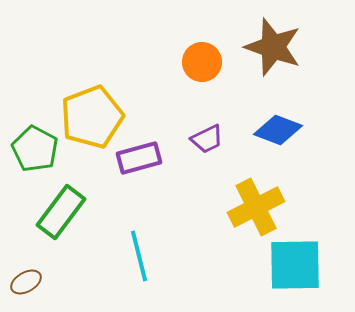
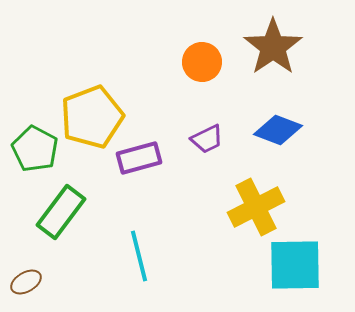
brown star: rotated 18 degrees clockwise
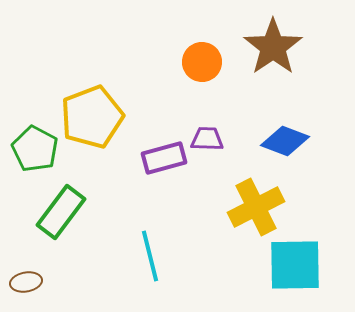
blue diamond: moved 7 px right, 11 px down
purple trapezoid: rotated 152 degrees counterclockwise
purple rectangle: moved 25 px right
cyan line: moved 11 px right
brown ellipse: rotated 20 degrees clockwise
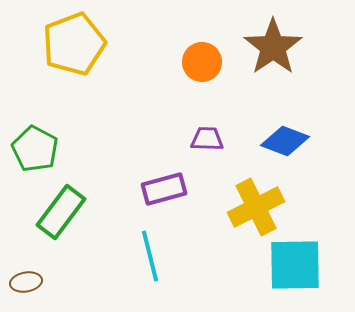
yellow pentagon: moved 18 px left, 73 px up
purple rectangle: moved 31 px down
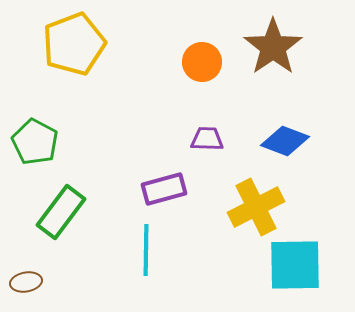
green pentagon: moved 7 px up
cyan line: moved 4 px left, 6 px up; rotated 15 degrees clockwise
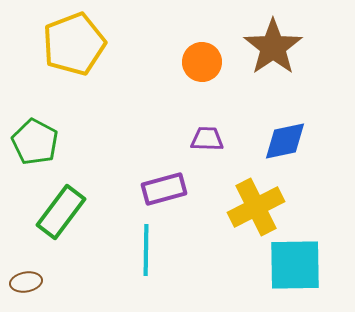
blue diamond: rotated 33 degrees counterclockwise
